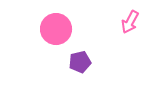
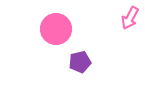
pink arrow: moved 4 px up
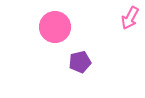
pink circle: moved 1 px left, 2 px up
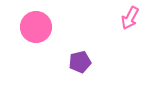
pink circle: moved 19 px left
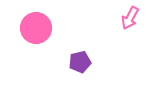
pink circle: moved 1 px down
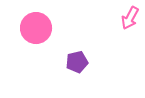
purple pentagon: moved 3 px left
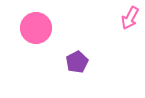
purple pentagon: rotated 15 degrees counterclockwise
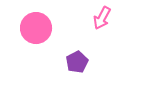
pink arrow: moved 28 px left
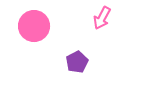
pink circle: moved 2 px left, 2 px up
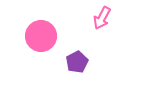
pink circle: moved 7 px right, 10 px down
